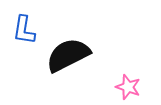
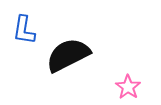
pink star: rotated 15 degrees clockwise
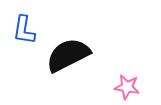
pink star: moved 1 px left; rotated 25 degrees counterclockwise
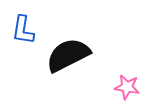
blue L-shape: moved 1 px left
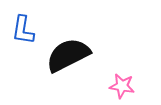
pink star: moved 5 px left, 1 px up
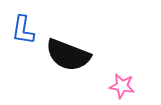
black semicircle: rotated 132 degrees counterclockwise
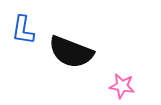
black semicircle: moved 3 px right, 3 px up
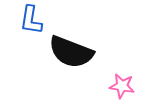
blue L-shape: moved 8 px right, 10 px up
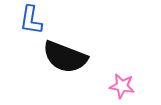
black semicircle: moved 6 px left, 5 px down
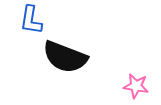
pink star: moved 14 px right
